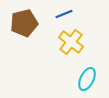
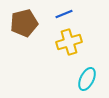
yellow cross: moved 2 px left; rotated 35 degrees clockwise
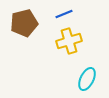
yellow cross: moved 1 px up
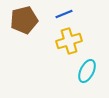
brown pentagon: moved 3 px up
cyan ellipse: moved 8 px up
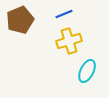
brown pentagon: moved 4 px left; rotated 8 degrees counterclockwise
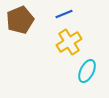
yellow cross: moved 1 px down; rotated 15 degrees counterclockwise
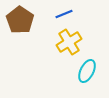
brown pentagon: rotated 16 degrees counterclockwise
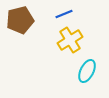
brown pentagon: rotated 24 degrees clockwise
yellow cross: moved 1 px right, 2 px up
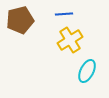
blue line: rotated 18 degrees clockwise
